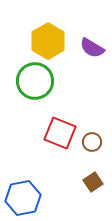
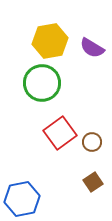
yellow hexagon: moved 2 px right; rotated 20 degrees clockwise
green circle: moved 7 px right, 2 px down
red square: rotated 32 degrees clockwise
blue hexagon: moved 1 px left, 1 px down
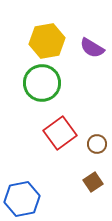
yellow hexagon: moved 3 px left
brown circle: moved 5 px right, 2 px down
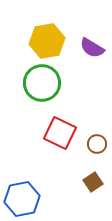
red square: rotated 28 degrees counterclockwise
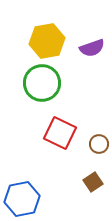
purple semicircle: rotated 50 degrees counterclockwise
brown circle: moved 2 px right
